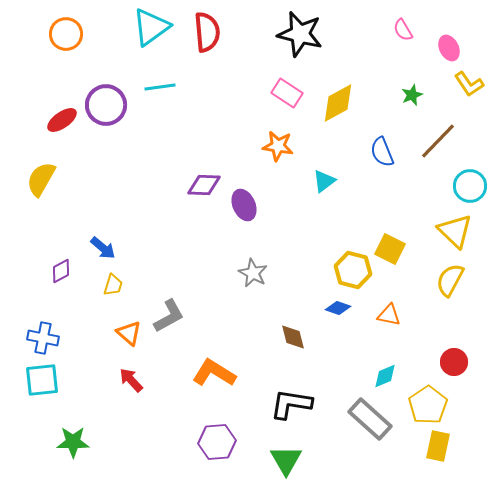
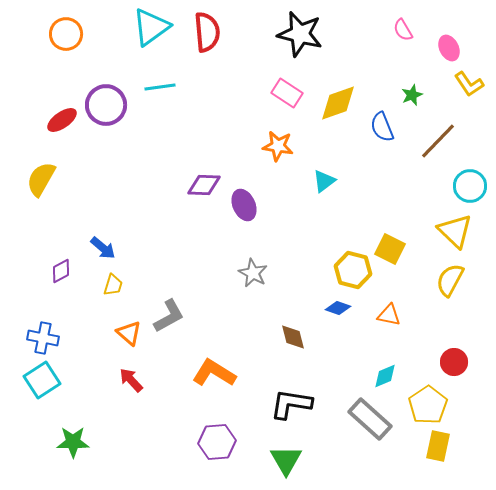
yellow diamond at (338, 103): rotated 9 degrees clockwise
blue semicircle at (382, 152): moved 25 px up
cyan square at (42, 380): rotated 27 degrees counterclockwise
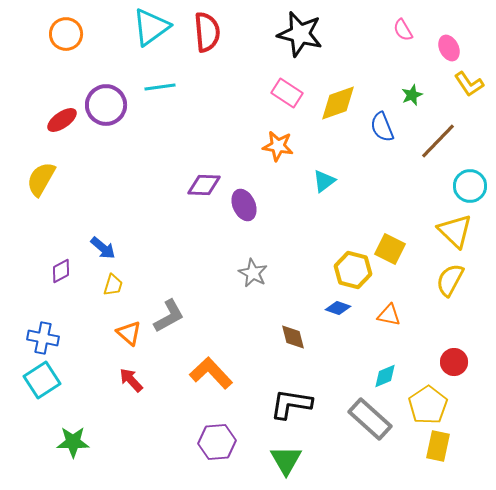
orange L-shape at (214, 373): moved 3 px left; rotated 15 degrees clockwise
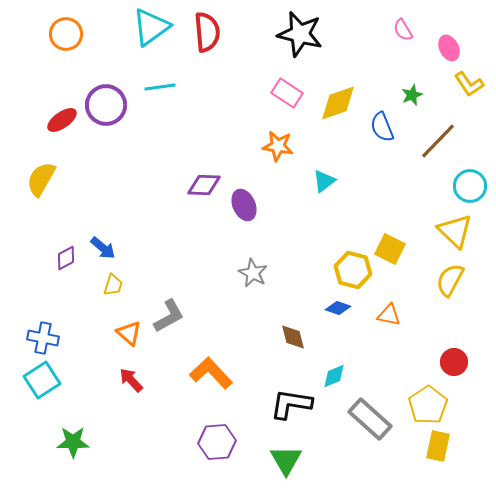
purple diamond at (61, 271): moved 5 px right, 13 px up
cyan diamond at (385, 376): moved 51 px left
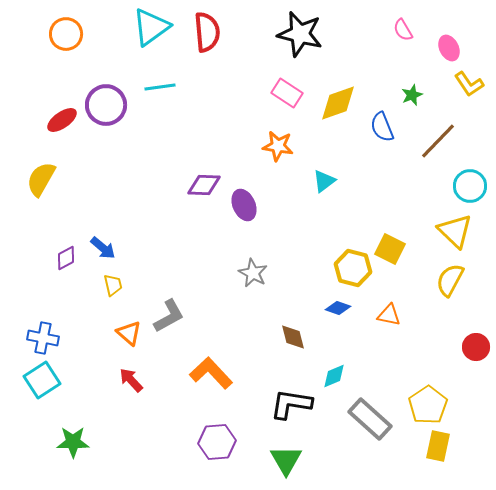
yellow hexagon at (353, 270): moved 2 px up
yellow trapezoid at (113, 285): rotated 30 degrees counterclockwise
red circle at (454, 362): moved 22 px right, 15 px up
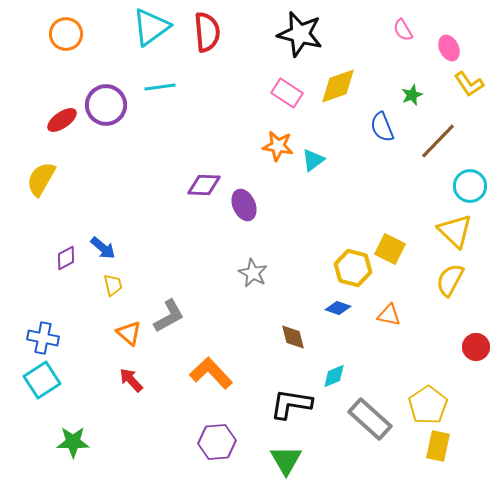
yellow diamond at (338, 103): moved 17 px up
cyan triangle at (324, 181): moved 11 px left, 21 px up
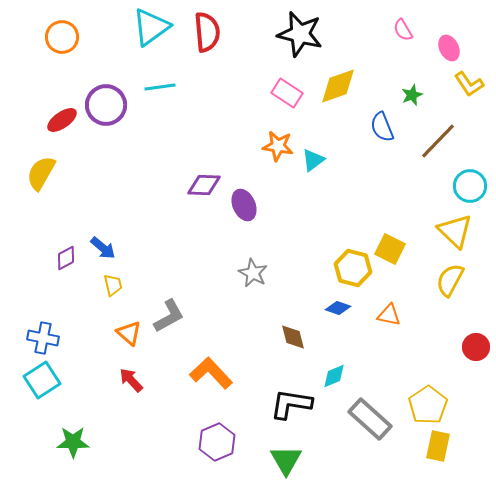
orange circle at (66, 34): moved 4 px left, 3 px down
yellow semicircle at (41, 179): moved 6 px up
purple hexagon at (217, 442): rotated 18 degrees counterclockwise
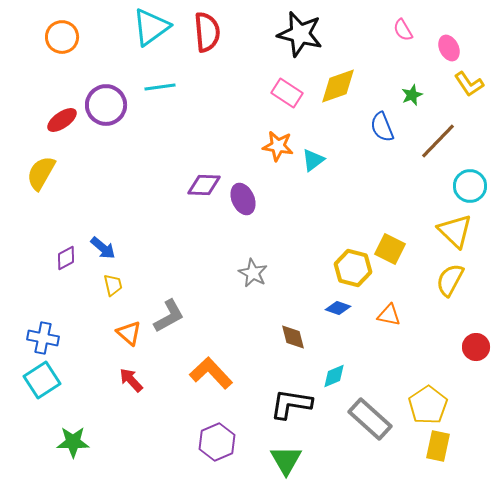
purple ellipse at (244, 205): moved 1 px left, 6 px up
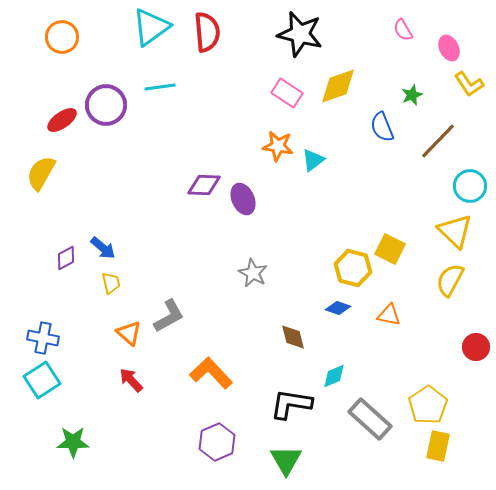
yellow trapezoid at (113, 285): moved 2 px left, 2 px up
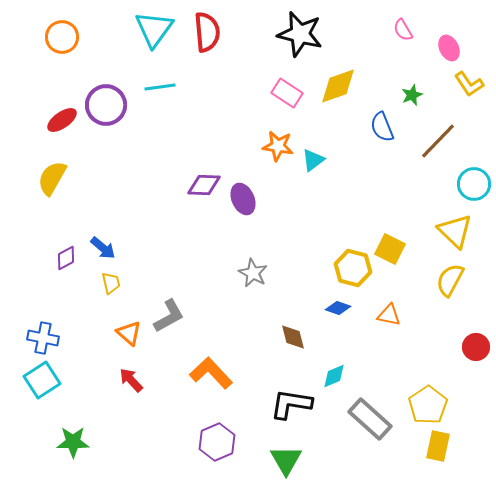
cyan triangle at (151, 27): moved 3 px right, 2 px down; rotated 18 degrees counterclockwise
yellow semicircle at (41, 173): moved 11 px right, 5 px down
cyan circle at (470, 186): moved 4 px right, 2 px up
